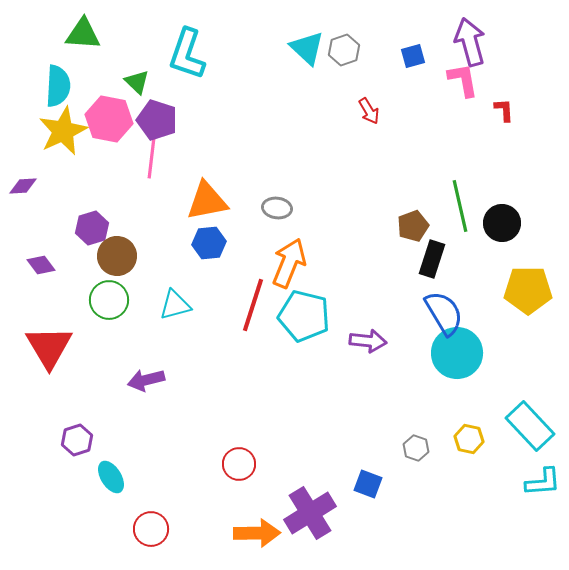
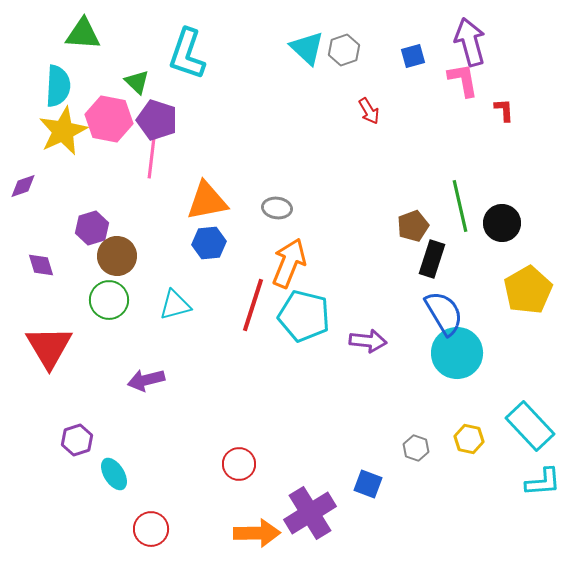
purple diamond at (23, 186): rotated 16 degrees counterclockwise
purple diamond at (41, 265): rotated 20 degrees clockwise
yellow pentagon at (528, 290): rotated 30 degrees counterclockwise
cyan ellipse at (111, 477): moved 3 px right, 3 px up
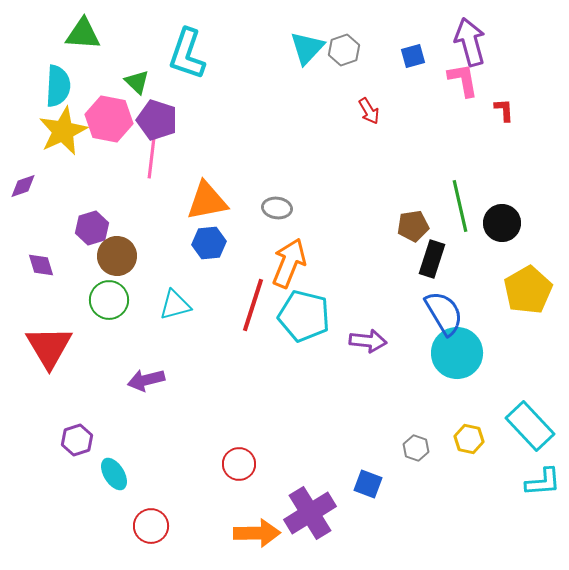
cyan triangle at (307, 48): rotated 30 degrees clockwise
brown pentagon at (413, 226): rotated 12 degrees clockwise
red circle at (151, 529): moved 3 px up
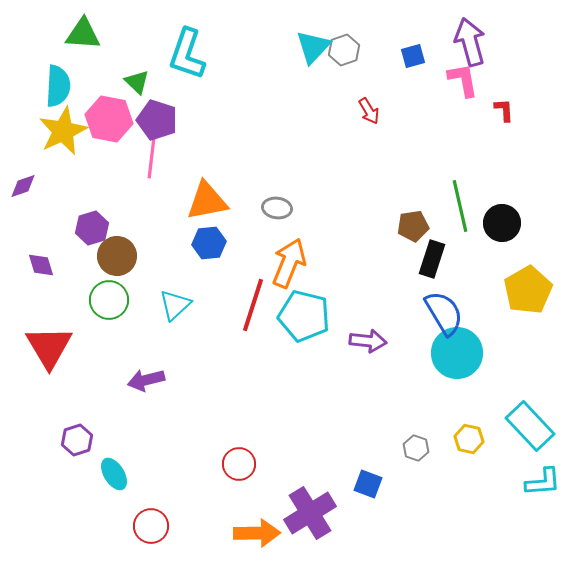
cyan triangle at (307, 48): moved 6 px right, 1 px up
cyan triangle at (175, 305): rotated 28 degrees counterclockwise
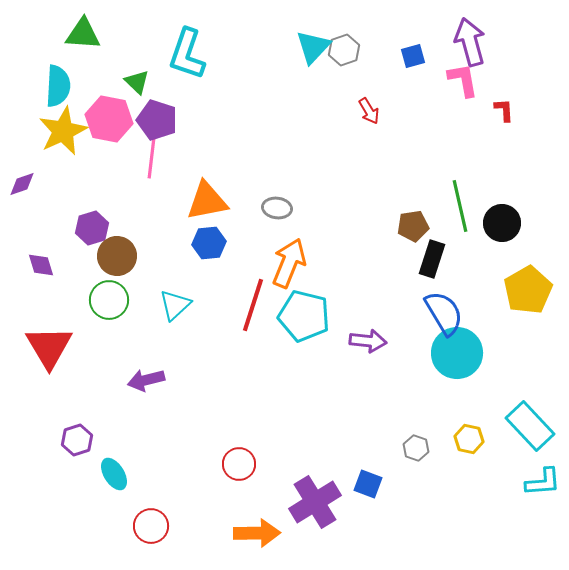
purple diamond at (23, 186): moved 1 px left, 2 px up
purple cross at (310, 513): moved 5 px right, 11 px up
